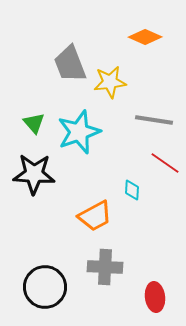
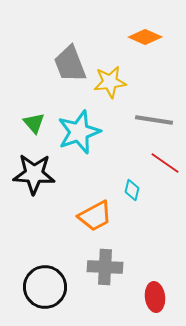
cyan diamond: rotated 10 degrees clockwise
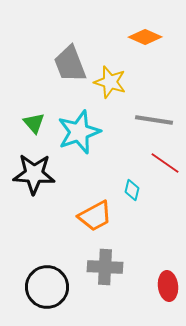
yellow star: rotated 24 degrees clockwise
black circle: moved 2 px right
red ellipse: moved 13 px right, 11 px up
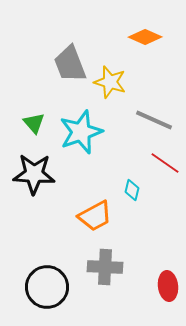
gray line: rotated 15 degrees clockwise
cyan star: moved 2 px right
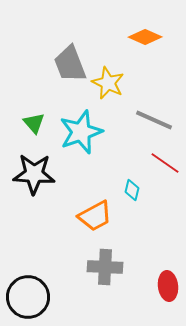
yellow star: moved 2 px left, 1 px down; rotated 8 degrees clockwise
black circle: moved 19 px left, 10 px down
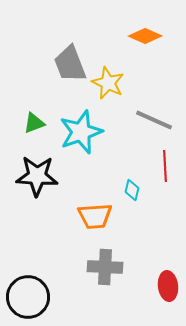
orange diamond: moved 1 px up
green triangle: rotated 50 degrees clockwise
red line: moved 3 px down; rotated 52 degrees clockwise
black star: moved 3 px right, 2 px down
orange trapezoid: rotated 24 degrees clockwise
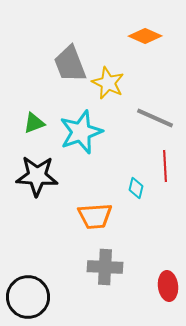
gray line: moved 1 px right, 2 px up
cyan diamond: moved 4 px right, 2 px up
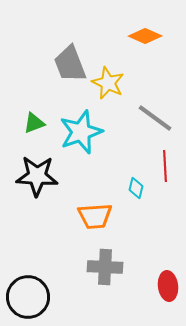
gray line: rotated 12 degrees clockwise
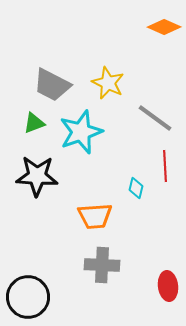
orange diamond: moved 19 px right, 9 px up
gray trapezoid: moved 18 px left, 21 px down; rotated 42 degrees counterclockwise
gray cross: moved 3 px left, 2 px up
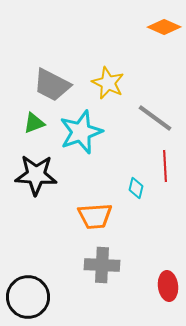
black star: moved 1 px left, 1 px up
